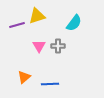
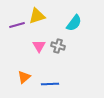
gray cross: rotated 16 degrees clockwise
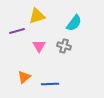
purple line: moved 6 px down
gray cross: moved 6 px right
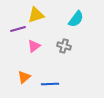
yellow triangle: moved 1 px left, 1 px up
cyan semicircle: moved 2 px right, 4 px up
purple line: moved 1 px right, 2 px up
pink triangle: moved 5 px left; rotated 24 degrees clockwise
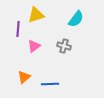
purple line: rotated 70 degrees counterclockwise
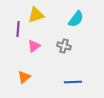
blue line: moved 23 px right, 2 px up
